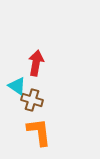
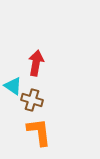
cyan triangle: moved 4 px left
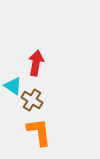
brown cross: rotated 15 degrees clockwise
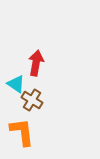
cyan triangle: moved 3 px right, 2 px up
orange L-shape: moved 17 px left
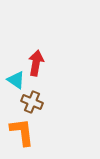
cyan triangle: moved 4 px up
brown cross: moved 2 px down; rotated 10 degrees counterclockwise
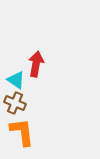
red arrow: moved 1 px down
brown cross: moved 17 px left, 1 px down
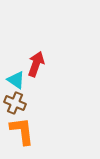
red arrow: rotated 10 degrees clockwise
orange L-shape: moved 1 px up
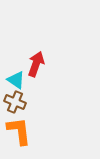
brown cross: moved 1 px up
orange L-shape: moved 3 px left
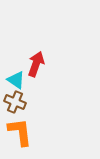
orange L-shape: moved 1 px right, 1 px down
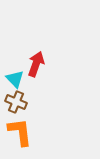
cyan triangle: moved 1 px left, 1 px up; rotated 12 degrees clockwise
brown cross: moved 1 px right
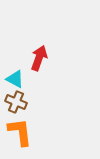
red arrow: moved 3 px right, 6 px up
cyan triangle: rotated 18 degrees counterclockwise
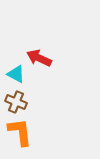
red arrow: rotated 85 degrees counterclockwise
cyan triangle: moved 1 px right, 5 px up
